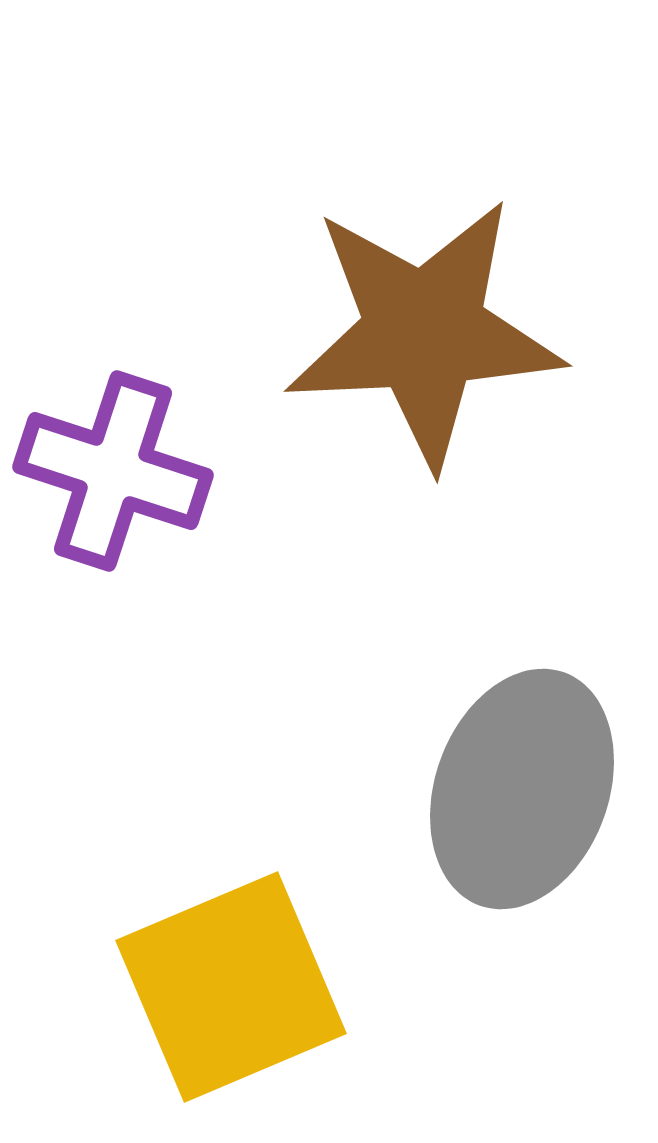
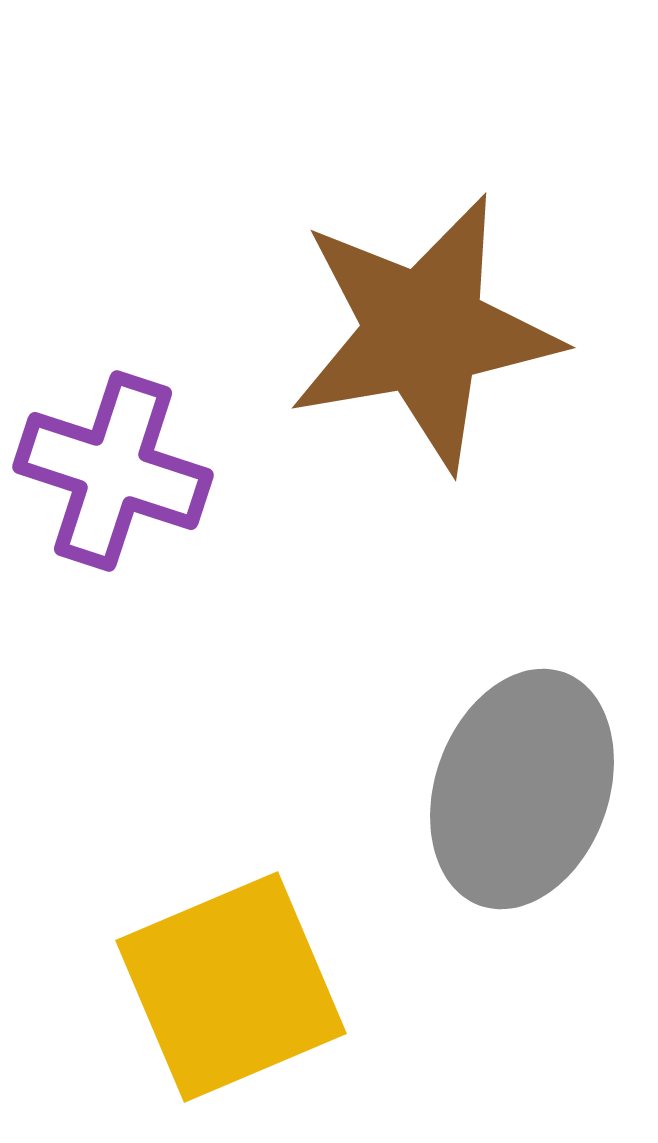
brown star: rotated 7 degrees counterclockwise
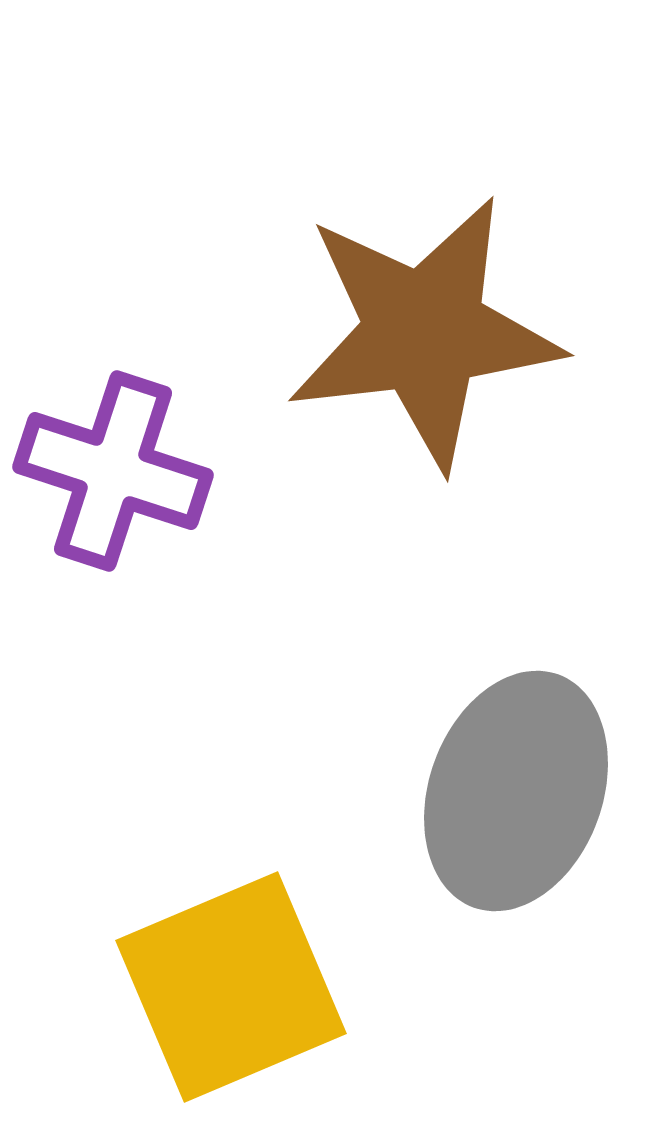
brown star: rotated 3 degrees clockwise
gray ellipse: moved 6 px left, 2 px down
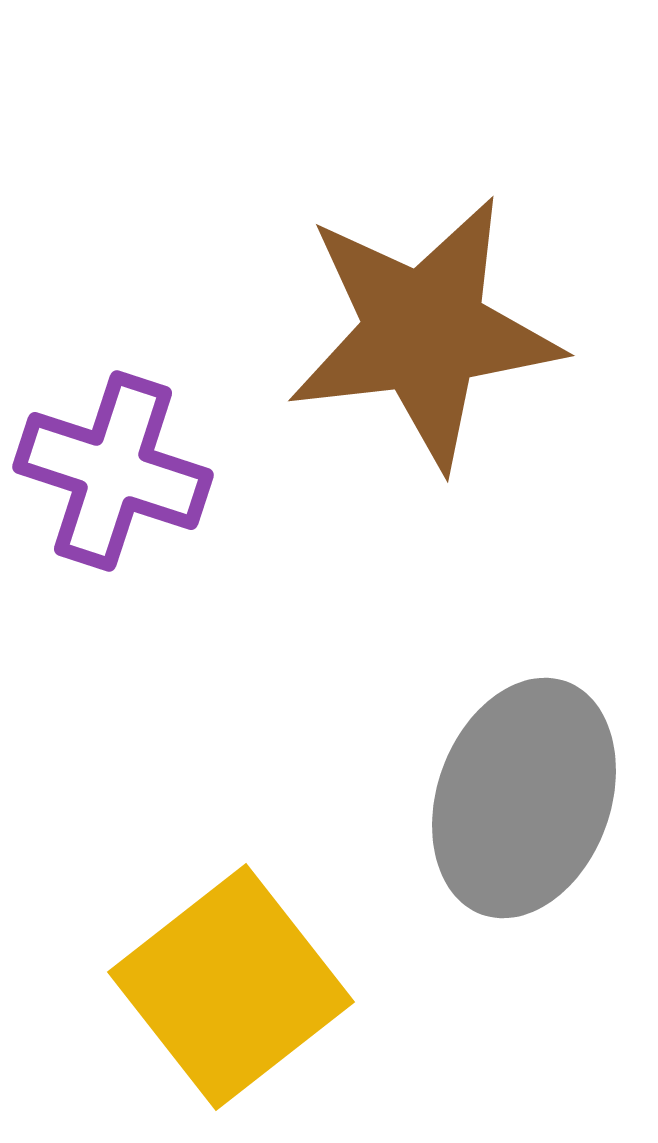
gray ellipse: moved 8 px right, 7 px down
yellow square: rotated 15 degrees counterclockwise
